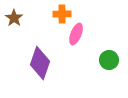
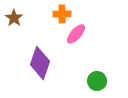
pink ellipse: rotated 20 degrees clockwise
green circle: moved 12 px left, 21 px down
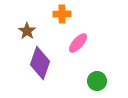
brown star: moved 13 px right, 13 px down
pink ellipse: moved 2 px right, 9 px down
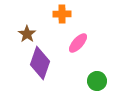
brown star: moved 3 px down
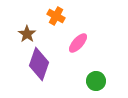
orange cross: moved 6 px left, 2 px down; rotated 30 degrees clockwise
purple diamond: moved 1 px left, 1 px down
green circle: moved 1 px left
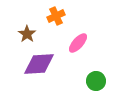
orange cross: rotated 36 degrees clockwise
purple diamond: rotated 68 degrees clockwise
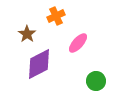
purple diamond: rotated 24 degrees counterclockwise
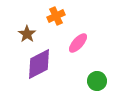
green circle: moved 1 px right
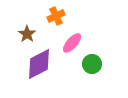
pink ellipse: moved 6 px left
green circle: moved 5 px left, 17 px up
